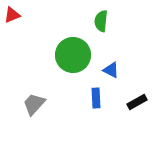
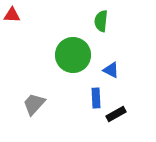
red triangle: rotated 24 degrees clockwise
black rectangle: moved 21 px left, 12 px down
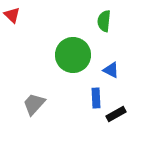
red triangle: rotated 42 degrees clockwise
green semicircle: moved 3 px right
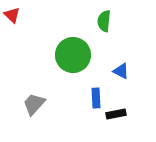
blue triangle: moved 10 px right, 1 px down
black rectangle: rotated 18 degrees clockwise
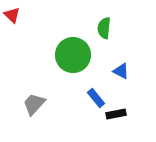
green semicircle: moved 7 px down
blue rectangle: rotated 36 degrees counterclockwise
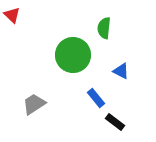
gray trapezoid: rotated 15 degrees clockwise
black rectangle: moved 1 px left, 8 px down; rotated 48 degrees clockwise
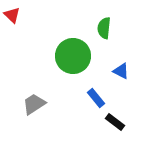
green circle: moved 1 px down
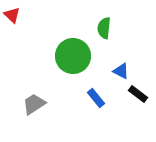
black rectangle: moved 23 px right, 28 px up
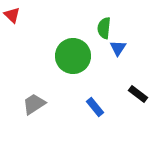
blue triangle: moved 3 px left, 23 px up; rotated 36 degrees clockwise
blue rectangle: moved 1 px left, 9 px down
